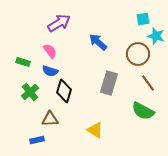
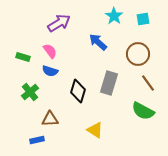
cyan star: moved 42 px left, 20 px up; rotated 18 degrees clockwise
green rectangle: moved 5 px up
black diamond: moved 14 px right
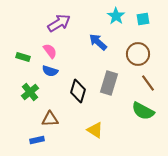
cyan star: moved 2 px right
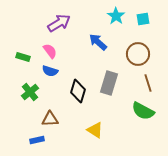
brown line: rotated 18 degrees clockwise
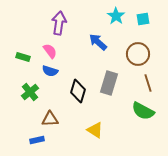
purple arrow: rotated 50 degrees counterclockwise
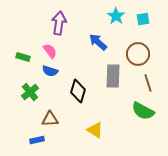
gray rectangle: moved 4 px right, 7 px up; rotated 15 degrees counterclockwise
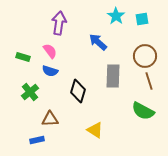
cyan square: moved 1 px left
brown circle: moved 7 px right, 2 px down
brown line: moved 1 px right, 2 px up
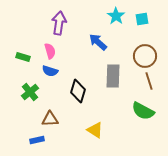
pink semicircle: rotated 21 degrees clockwise
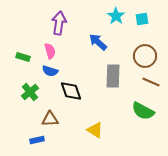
brown line: moved 2 px right, 1 px down; rotated 48 degrees counterclockwise
black diamond: moved 7 px left; rotated 35 degrees counterclockwise
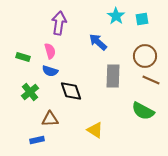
brown line: moved 2 px up
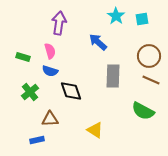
brown circle: moved 4 px right
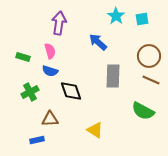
green cross: rotated 12 degrees clockwise
